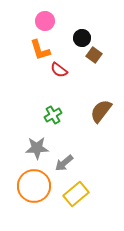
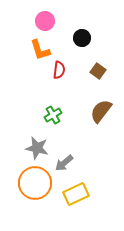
brown square: moved 4 px right, 16 px down
red semicircle: rotated 120 degrees counterclockwise
gray star: rotated 15 degrees clockwise
orange circle: moved 1 px right, 3 px up
yellow rectangle: rotated 15 degrees clockwise
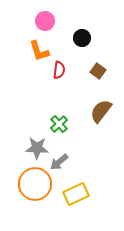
orange L-shape: moved 1 px left, 1 px down
green cross: moved 6 px right, 9 px down; rotated 12 degrees counterclockwise
gray star: rotated 10 degrees counterclockwise
gray arrow: moved 5 px left, 1 px up
orange circle: moved 1 px down
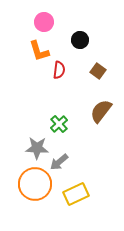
pink circle: moved 1 px left, 1 px down
black circle: moved 2 px left, 2 px down
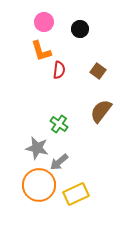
black circle: moved 11 px up
orange L-shape: moved 2 px right
green cross: rotated 12 degrees counterclockwise
gray star: rotated 10 degrees clockwise
orange circle: moved 4 px right, 1 px down
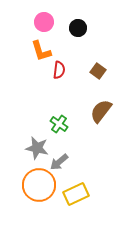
black circle: moved 2 px left, 1 px up
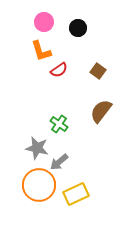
red semicircle: rotated 48 degrees clockwise
